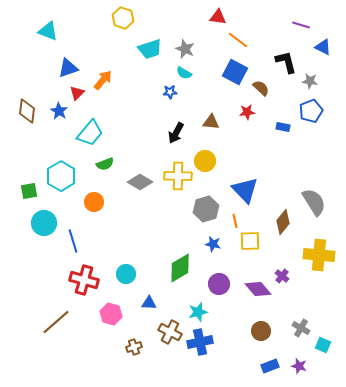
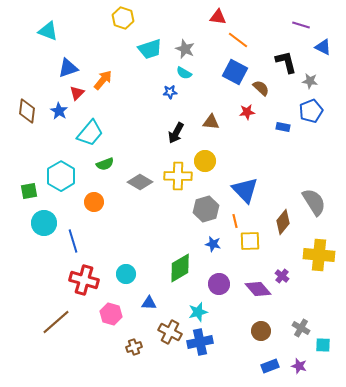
cyan square at (323, 345): rotated 21 degrees counterclockwise
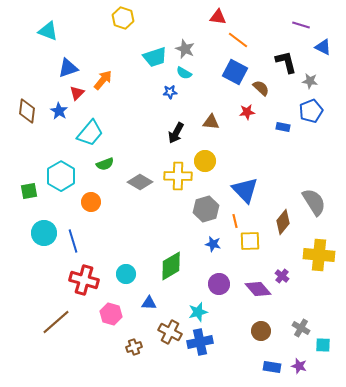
cyan trapezoid at (150, 49): moved 5 px right, 8 px down
orange circle at (94, 202): moved 3 px left
cyan circle at (44, 223): moved 10 px down
green diamond at (180, 268): moved 9 px left, 2 px up
blue rectangle at (270, 366): moved 2 px right, 1 px down; rotated 30 degrees clockwise
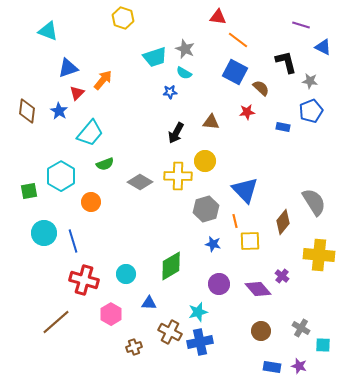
pink hexagon at (111, 314): rotated 15 degrees clockwise
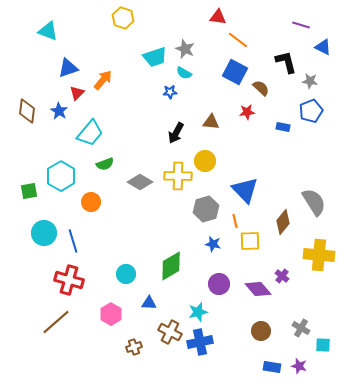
red cross at (84, 280): moved 15 px left
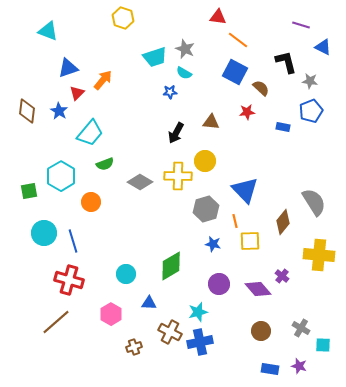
blue rectangle at (272, 367): moved 2 px left, 2 px down
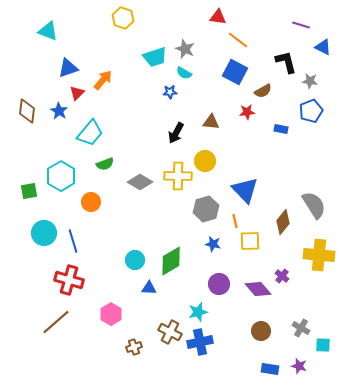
brown semicircle at (261, 88): moved 2 px right, 3 px down; rotated 108 degrees clockwise
blue rectangle at (283, 127): moved 2 px left, 2 px down
gray semicircle at (314, 202): moved 3 px down
green diamond at (171, 266): moved 5 px up
cyan circle at (126, 274): moved 9 px right, 14 px up
blue triangle at (149, 303): moved 15 px up
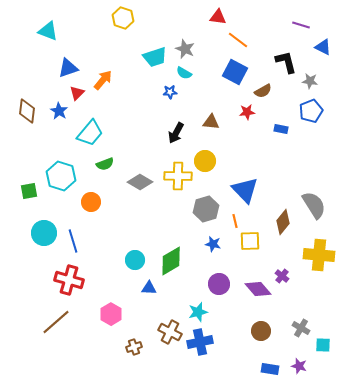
cyan hexagon at (61, 176): rotated 12 degrees counterclockwise
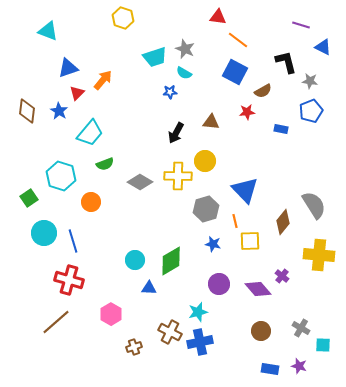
green square at (29, 191): moved 7 px down; rotated 24 degrees counterclockwise
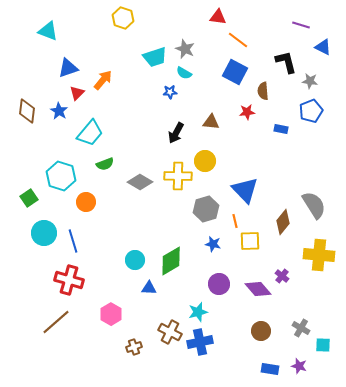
brown semicircle at (263, 91): rotated 114 degrees clockwise
orange circle at (91, 202): moved 5 px left
